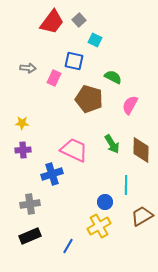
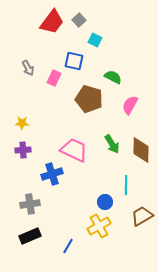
gray arrow: rotated 56 degrees clockwise
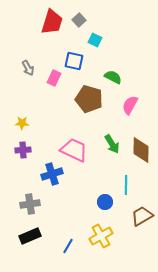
red trapezoid: rotated 20 degrees counterclockwise
yellow cross: moved 2 px right, 10 px down
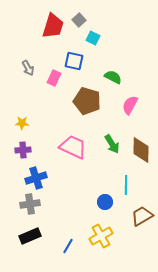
red trapezoid: moved 1 px right, 4 px down
cyan square: moved 2 px left, 2 px up
brown pentagon: moved 2 px left, 2 px down
pink trapezoid: moved 1 px left, 3 px up
blue cross: moved 16 px left, 4 px down
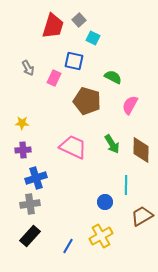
black rectangle: rotated 25 degrees counterclockwise
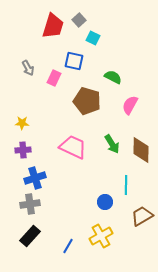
blue cross: moved 1 px left
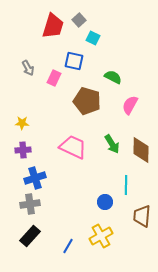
brown trapezoid: rotated 55 degrees counterclockwise
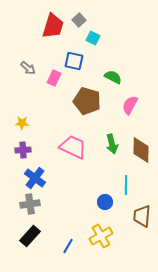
gray arrow: rotated 21 degrees counterclockwise
green arrow: rotated 18 degrees clockwise
blue cross: rotated 35 degrees counterclockwise
